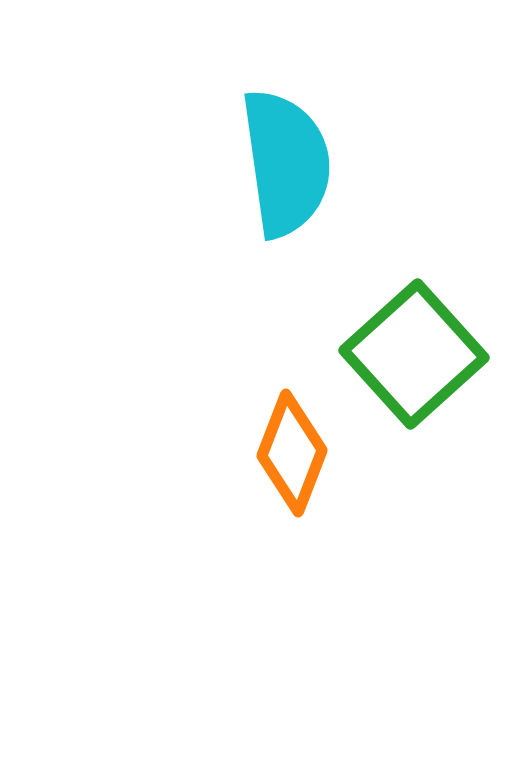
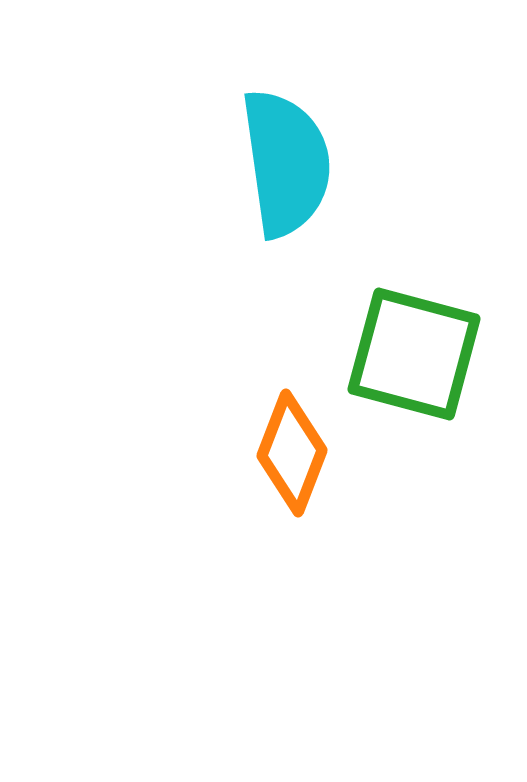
green square: rotated 33 degrees counterclockwise
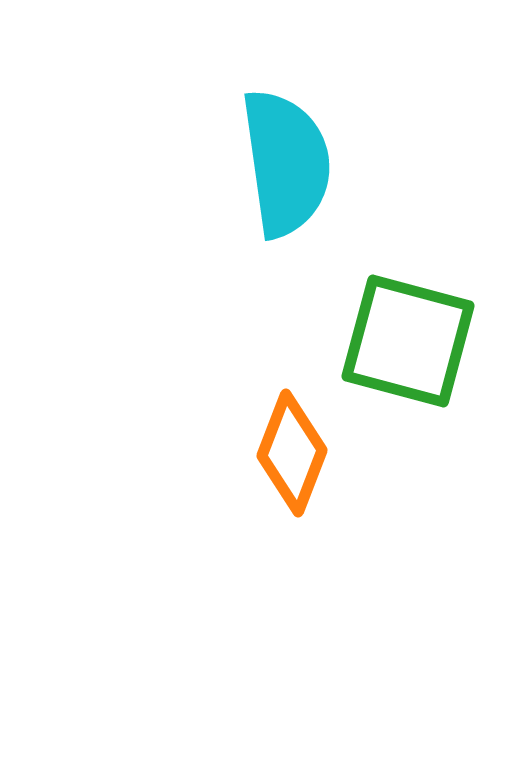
green square: moved 6 px left, 13 px up
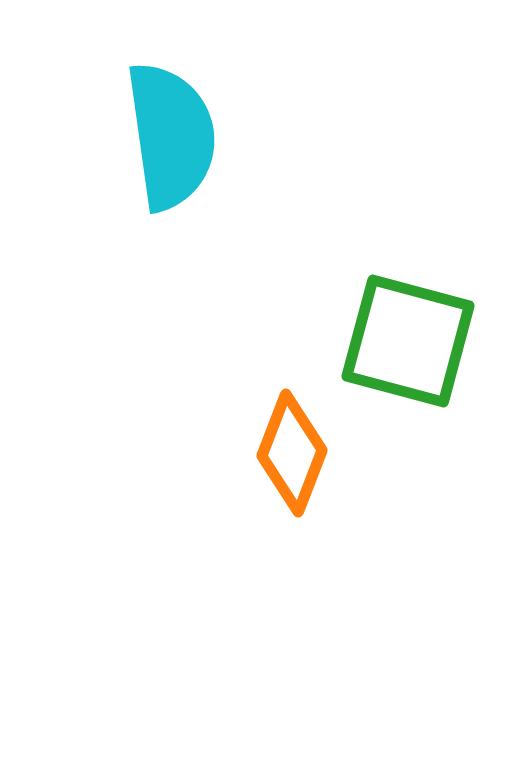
cyan semicircle: moved 115 px left, 27 px up
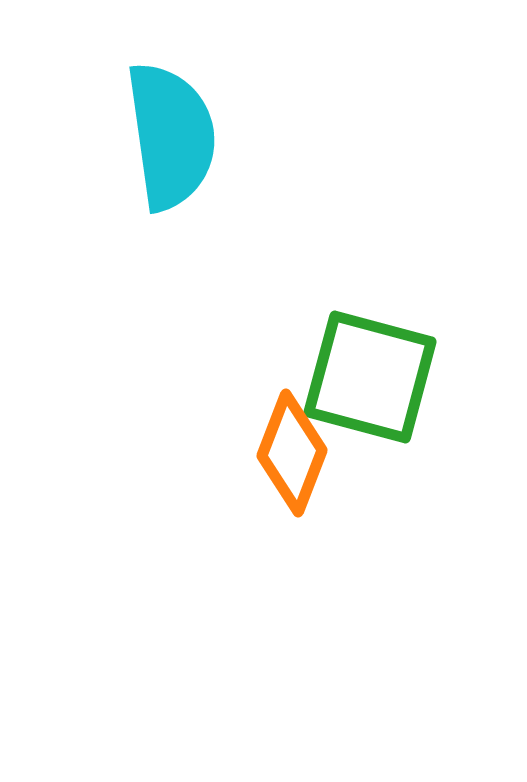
green square: moved 38 px left, 36 px down
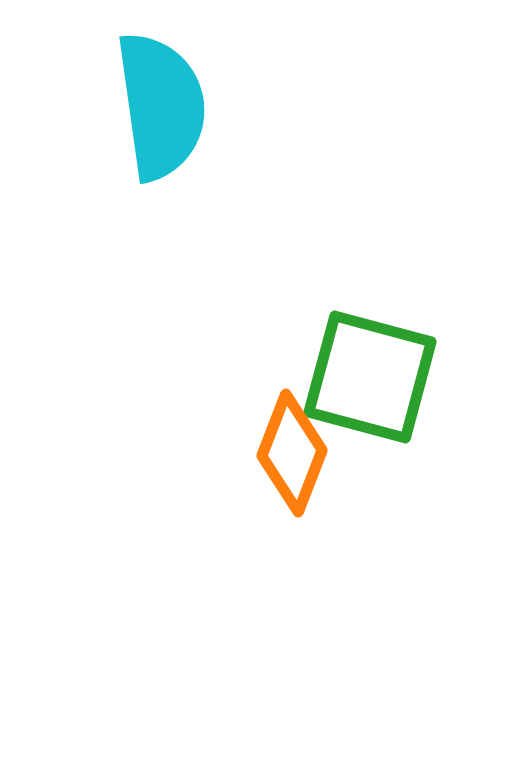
cyan semicircle: moved 10 px left, 30 px up
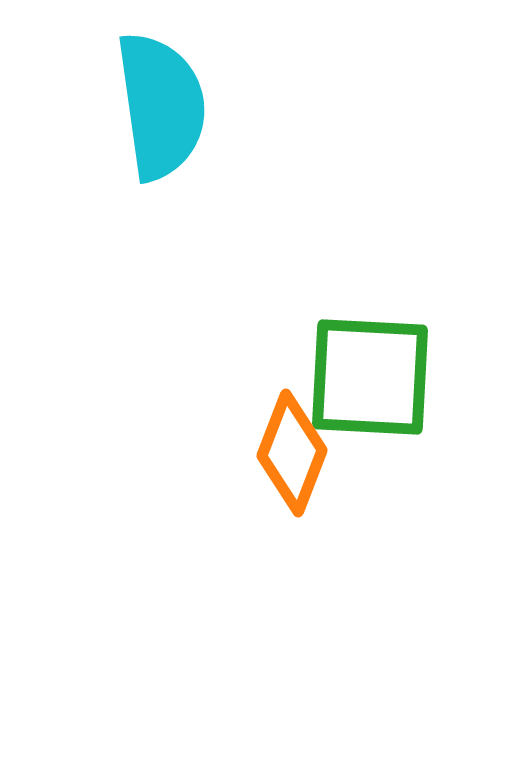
green square: rotated 12 degrees counterclockwise
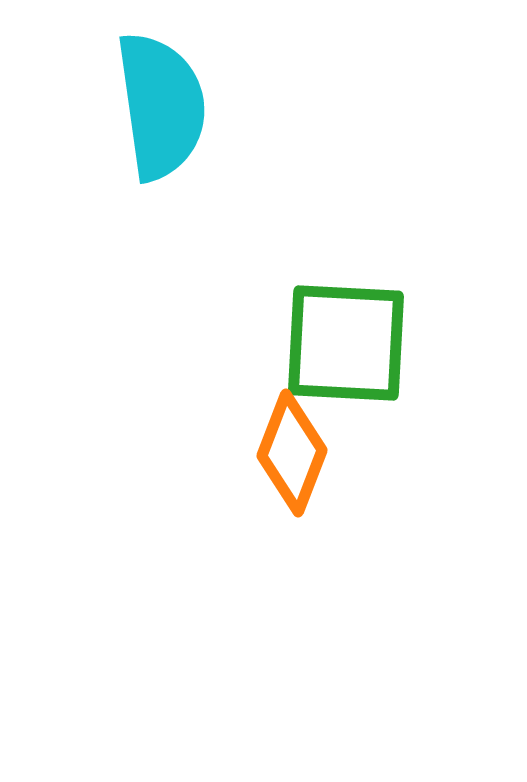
green square: moved 24 px left, 34 px up
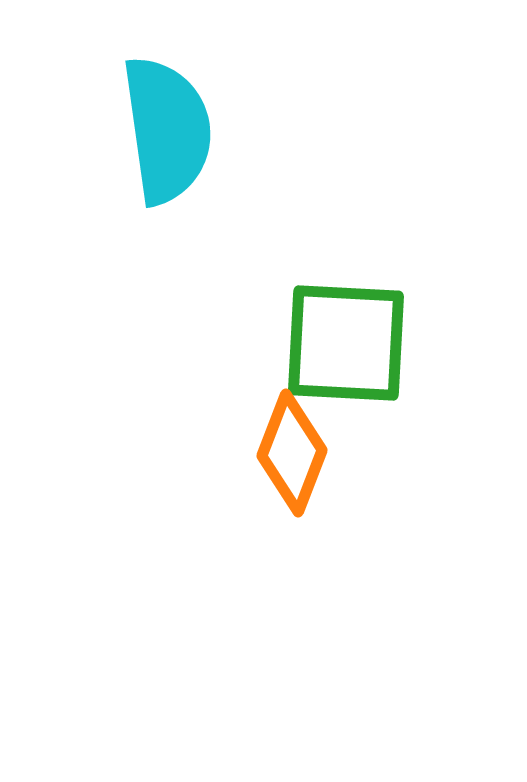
cyan semicircle: moved 6 px right, 24 px down
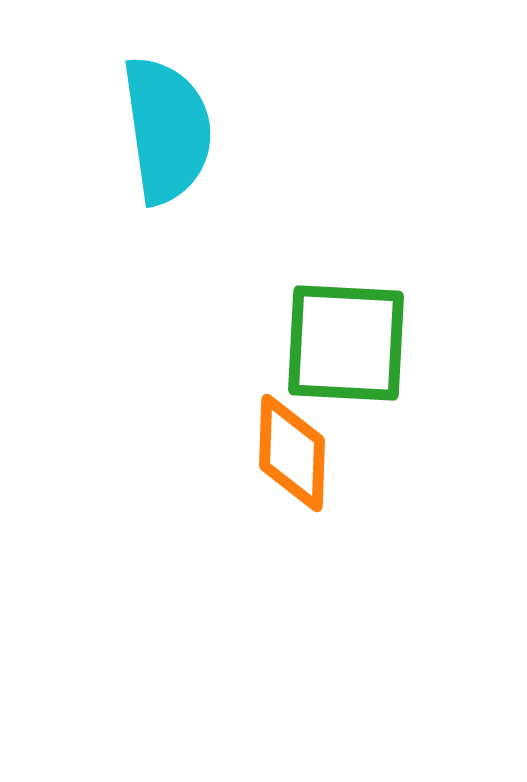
orange diamond: rotated 19 degrees counterclockwise
